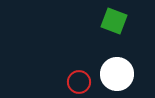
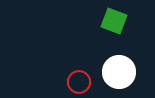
white circle: moved 2 px right, 2 px up
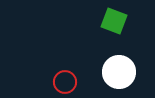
red circle: moved 14 px left
